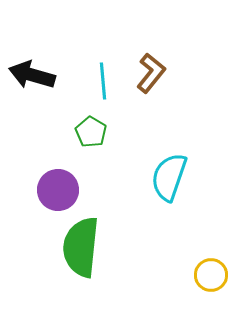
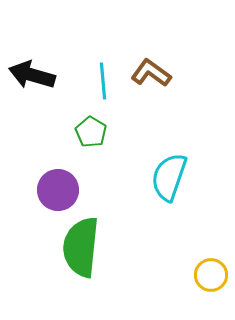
brown L-shape: rotated 93 degrees counterclockwise
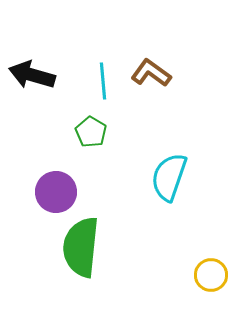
purple circle: moved 2 px left, 2 px down
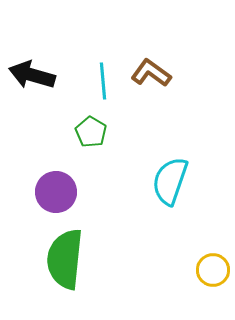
cyan semicircle: moved 1 px right, 4 px down
green semicircle: moved 16 px left, 12 px down
yellow circle: moved 2 px right, 5 px up
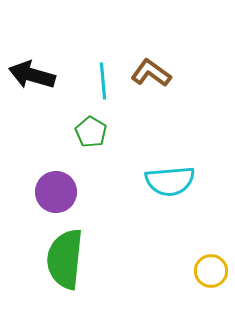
cyan semicircle: rotated 114 degrees counterclockwise
yellow circle: moved 2 px left, 1 px down
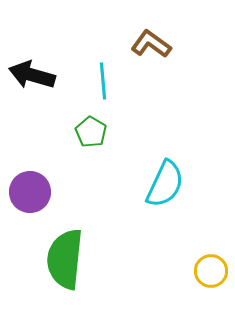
brown L-shape: moved 29 px up
cyan semicircle: moved 5 px left, 3 px down; rotated 60 degrees counterclockwise
purple circle: moved 26 px left
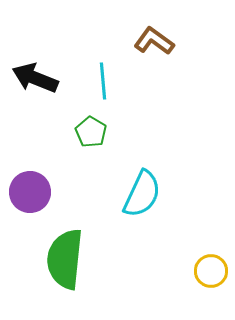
brown L-shape: moved 3 px right, 3 px up
black arrow: moved 3 px right, 3 px down; rotated 6 degrees clockwise
cyan semicircle: moved 23 px left, 10 px down
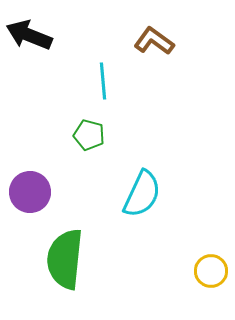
black arrow: moved 6 px left, 43 px up
green pentagon: moved 2 px left, 3 px down; rotated 16 degrees counterclockwise
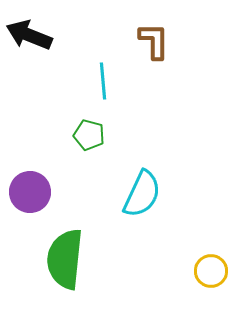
brown L-shape: rotated 54 degrees clockwise
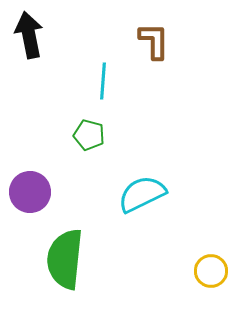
black arrow: rotated 57 degrees clockwise
cyan line: rotated 9 degrees clockwise
cyan semicircle: rotated 141 degrees counterclockwise
